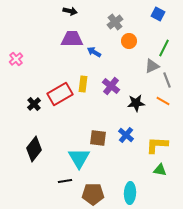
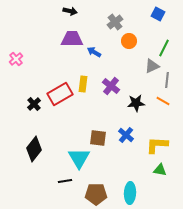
gray line: rotated 28 degrees clockwise
brown pentagon: moved 3 px right
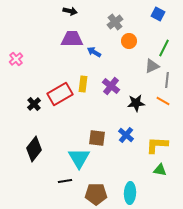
brown square: moved 1 px left
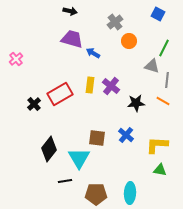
purple trapezoid: rotated 15 degrees clockwise
blue arrow: moved 1 px left, 1 px down
gray triangle: rotated 42 degrees clockwise
yellow rectangle: moved 7 px right, 1 px down
black diamond: moved 15 px right
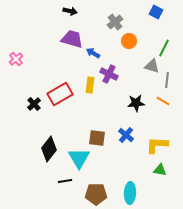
blue square: moved 2 px left, 2 px up
purple cross: moved 2 px left, 12 px up; rotated 12 degrees counterclockwise
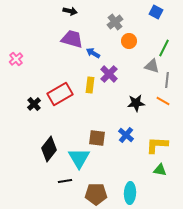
purple cross: rotated 18 degrees clockwise
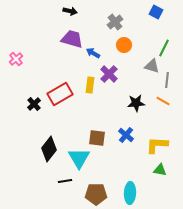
orange circle: moved 5 px left, 4 px down
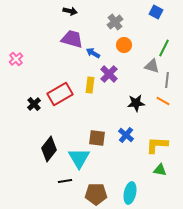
cyan ellipse: rotated 10 degrees clockwise
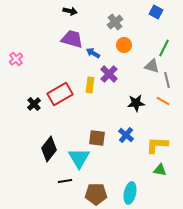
gray line: rotated 21 degrees counterclockwise
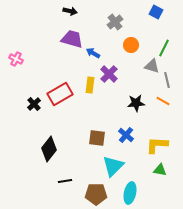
orange circle: moved 7 px right
pink cross: rotated 24 degrees counterclockwise
cyan triangle: moved 34 px right, 8 px down; rotated 15 degrees clockwise
